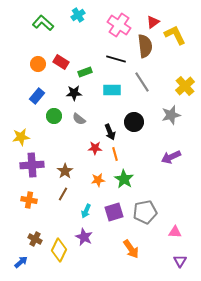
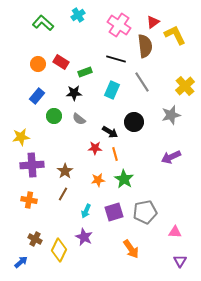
cyan rectangle: rotated 66 degrees counterclockwise
black arrow: rotated 35 degrees counterclockwise
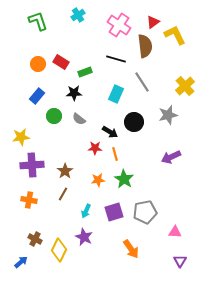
green L-shape: moved 5 px left, 2 px up; rotated 30 degrees clockwise
cyan rectangle: moved 4 px right, 4 px down
gray star: moved 3 px left
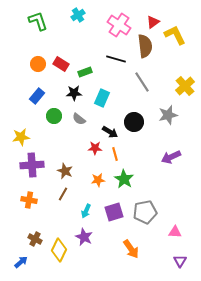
red rectangle: moved 2 px down
cyan rectangle: moved 14 px left, 4 px down
brown star: rotated 14 degrees counterclockwise
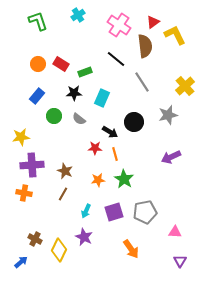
black line: rotated 24 degrees clockwise
orange cross: moved 5 px left, 7 px up
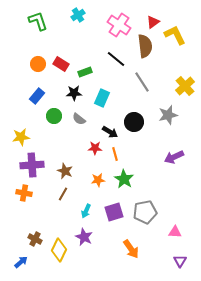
purple arrow: moved 3 px right
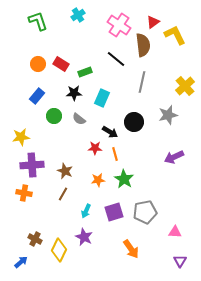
brown semicircle: moved 2 px left, 1 px up
gray line: rotated 45 degrees clockwise
